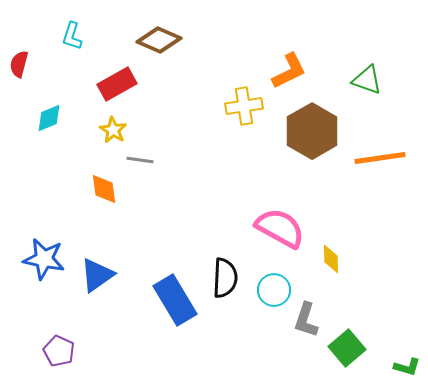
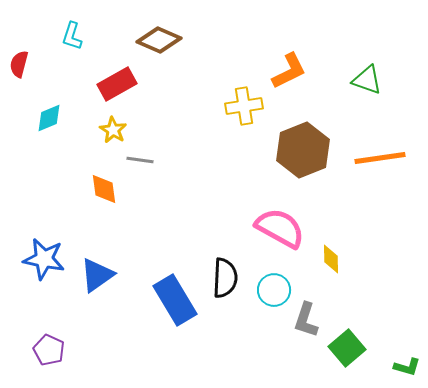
brown hexagon: moved 9 px left, 19 px down; rotated 8 degrees clockwise
purple pentagon: moved 10 px left, 1 px up
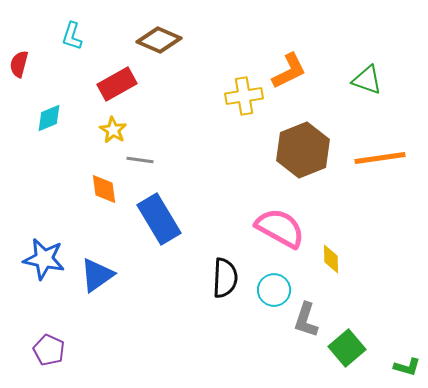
yellow cross: moved 10 px up
blue rectangle: moved 16 px left, 81 px up
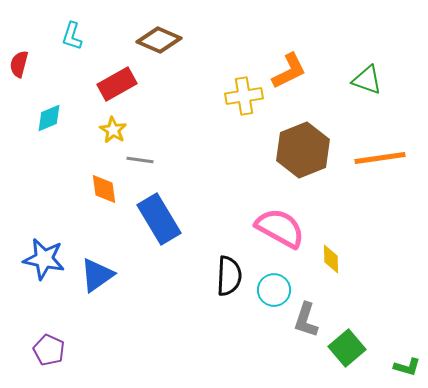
black semicircle: moved 4 px right, 2 px up
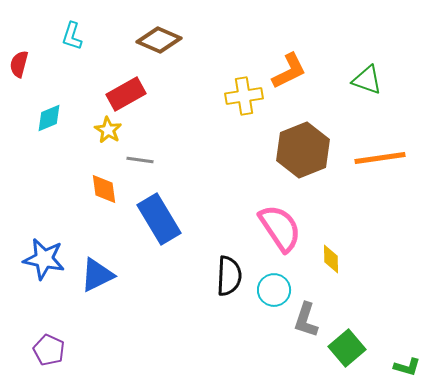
red rectangle: moved 9 px right, 10 px down
yellow star: moved 5 px left
pink semicircle: rotated 27 degrees clockwise
blue triangle: rotated 9 degrees clockwise
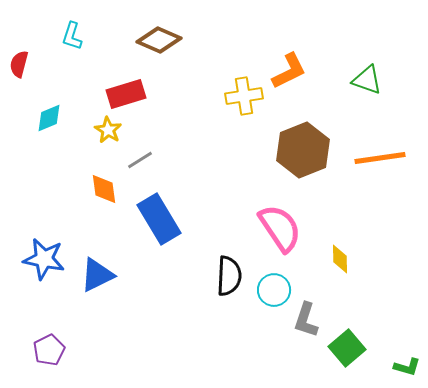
red rectangle: rotated 12 degrees clockwise
gray line: rotated 40 degrees counterclockwise
yellow diamond: moved 9 px right
purple pentagon: rotated 20 degrees clockwise
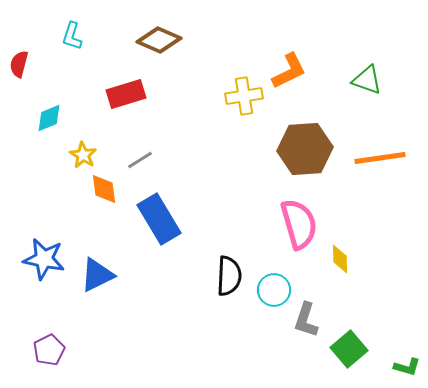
yellow star: moved 25 px left, 25 px down
brown hexagon: moved 2 px right, 1 px up; rotated 18 degrees clockwise
pink semicircle: moved 19 px right, 4 px up; rotated 18 degrees clockwise
green square: moved 2 px right, 1 px down
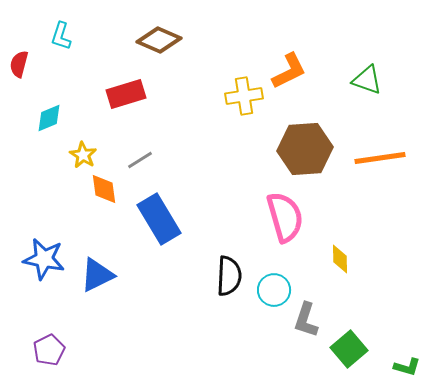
cyan L-shape: moved 11 px left
pink semicircle: moved 14 px left, 7 px up
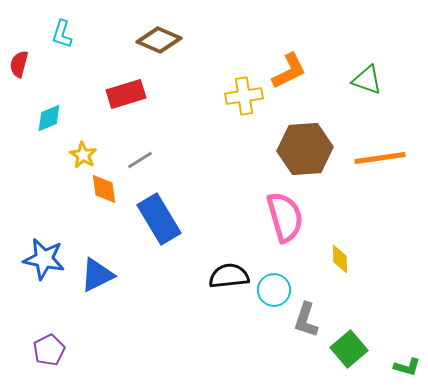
cyan L-shape: moved 1 px right, 2 px up
black semicircle: rotated 99 degrees counterclockwise
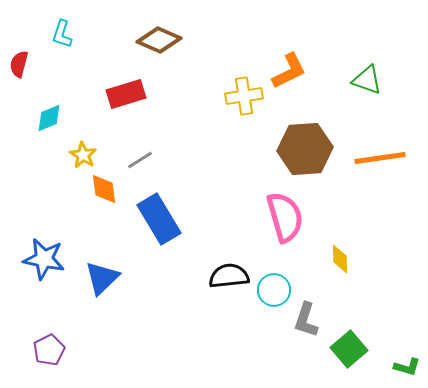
blue triangle: moved 5 px right, 3 px down; rotated 18 degrees counterclockwise
